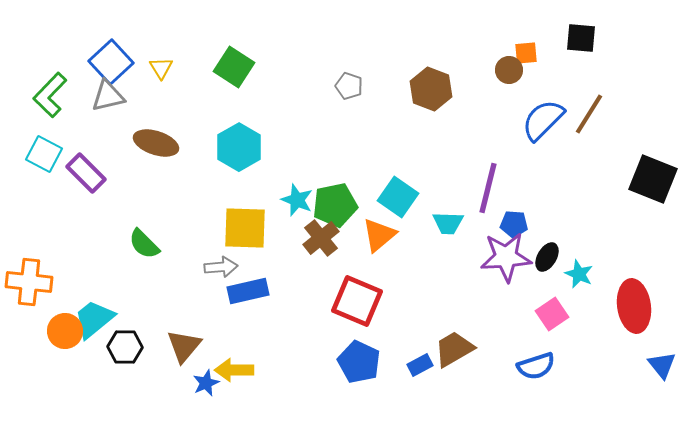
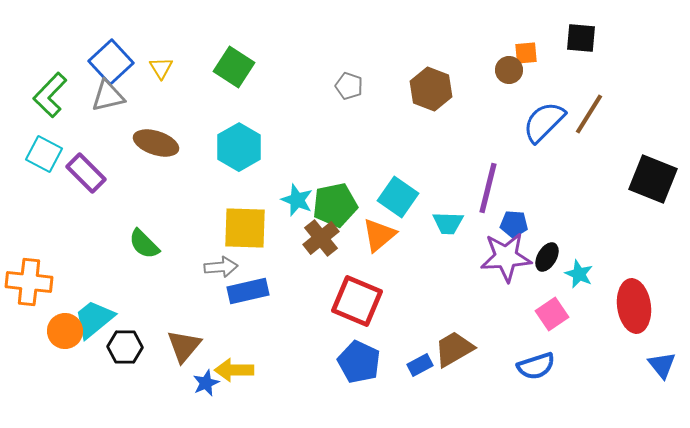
blue semicircle at (543, 120): moved 1 px right, 2 px down
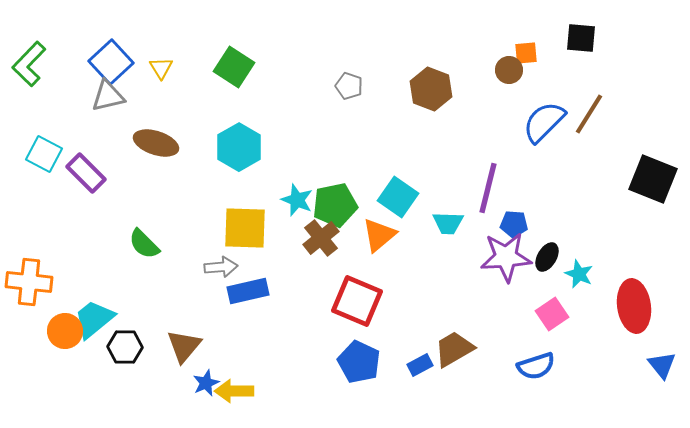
green L-shape at (50, 95): moved 21 px left, 31 px up
yellow arrow at (234, 370): moved 21 px down
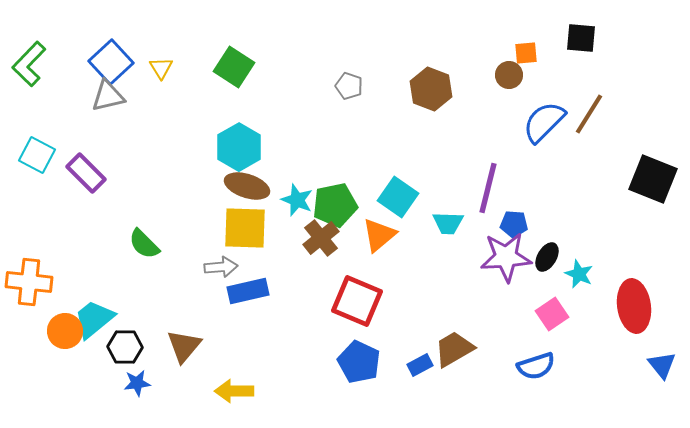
brown circle at (509, 70): moved 5 px down
brown ellipse at (156, 143): moved 91 px right, 43 px down
cyan square at (44, 154): moved 7 px left, 1 px down
blue star at (206, 383): moved 69 px left; rotated 16 degrees clockwise
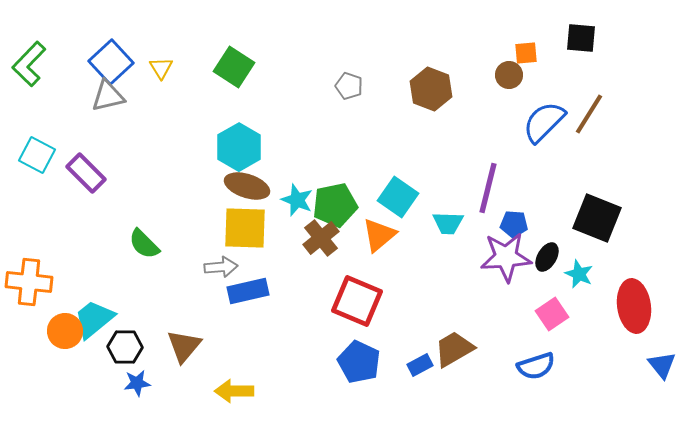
black square at (653, 179): moved 56 px left, 39 px down
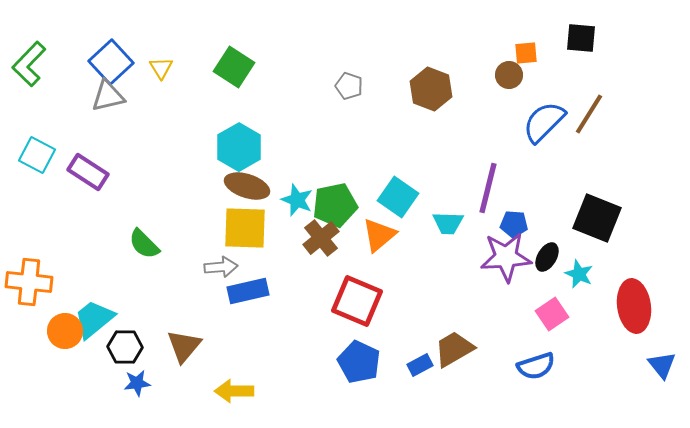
purple rectangle at (86, 173): moved 2 px right, 1 px up; rotated 12 degrees counterclockwise
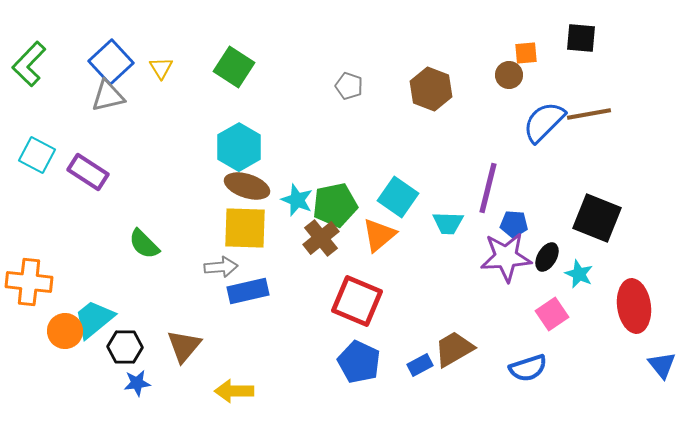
brown line at (589, 114): rotated 48 degrees clockwise
blue semicircle at (536, 366): moved 8 px left, 2 px down
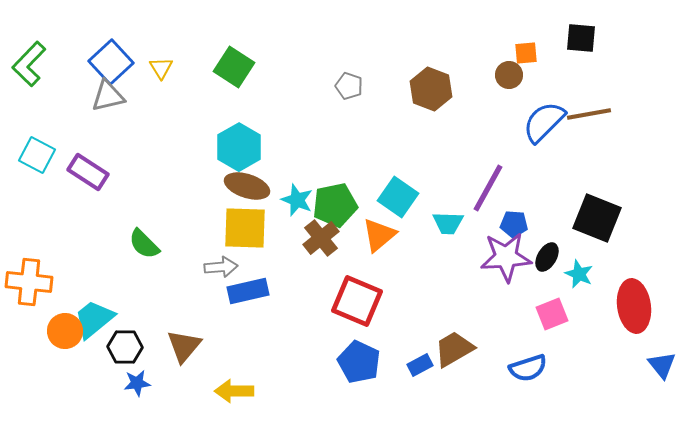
purple line at (488, 188): rotated 15 degrees clockwise
pink square at (552, 314): rotated 12 degrees clockwise
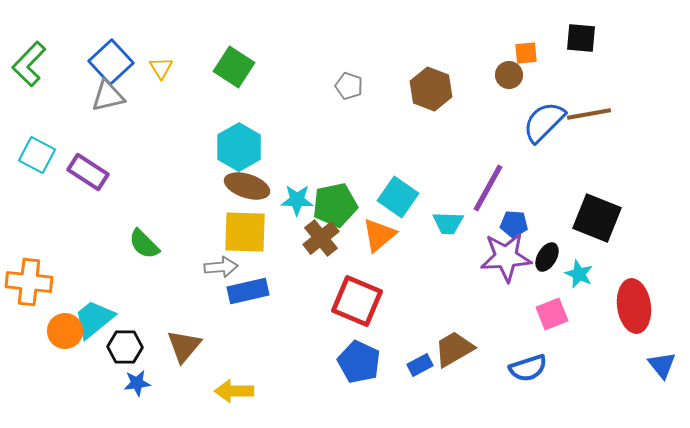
cyan star at (297, 200): rotated 20 degrees counterclockwise
yellow square at (245, 228): moved 4 px down
